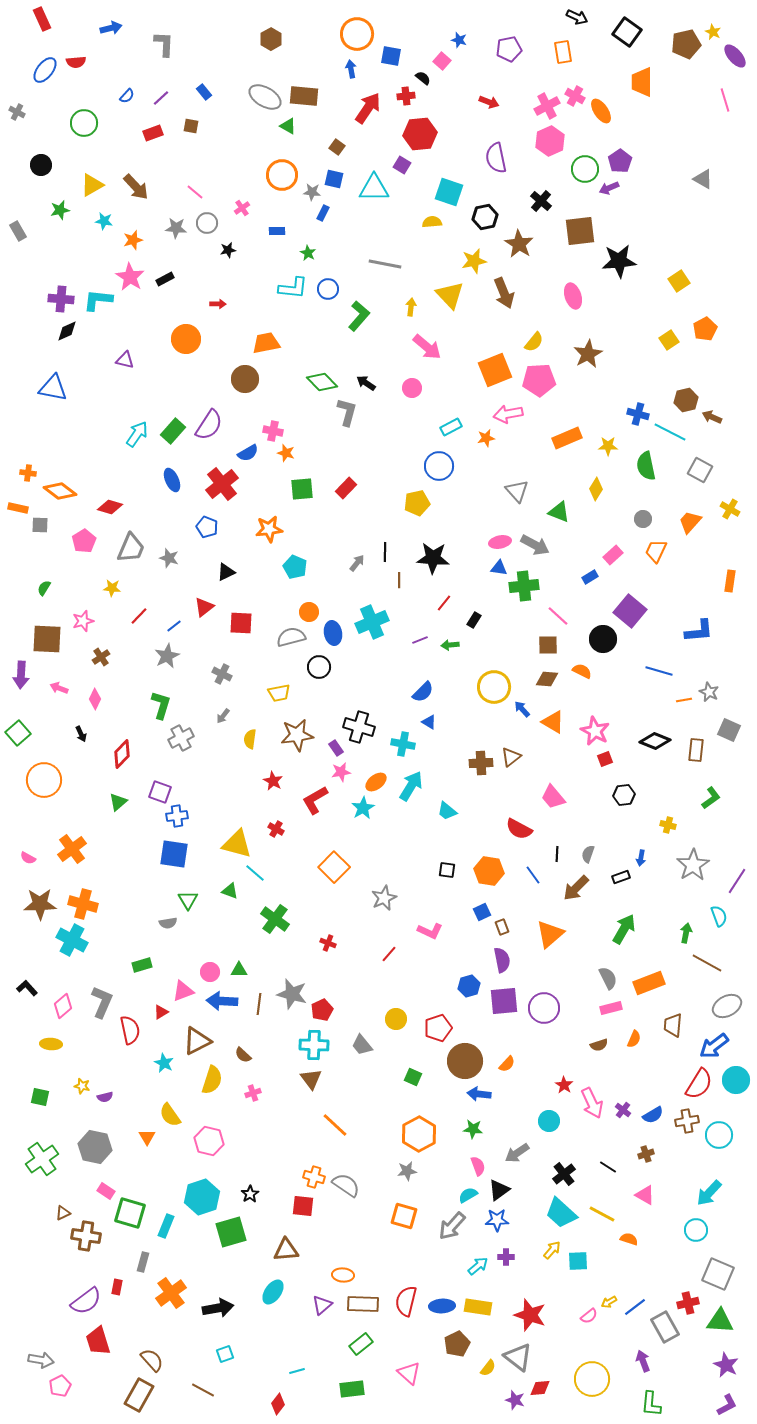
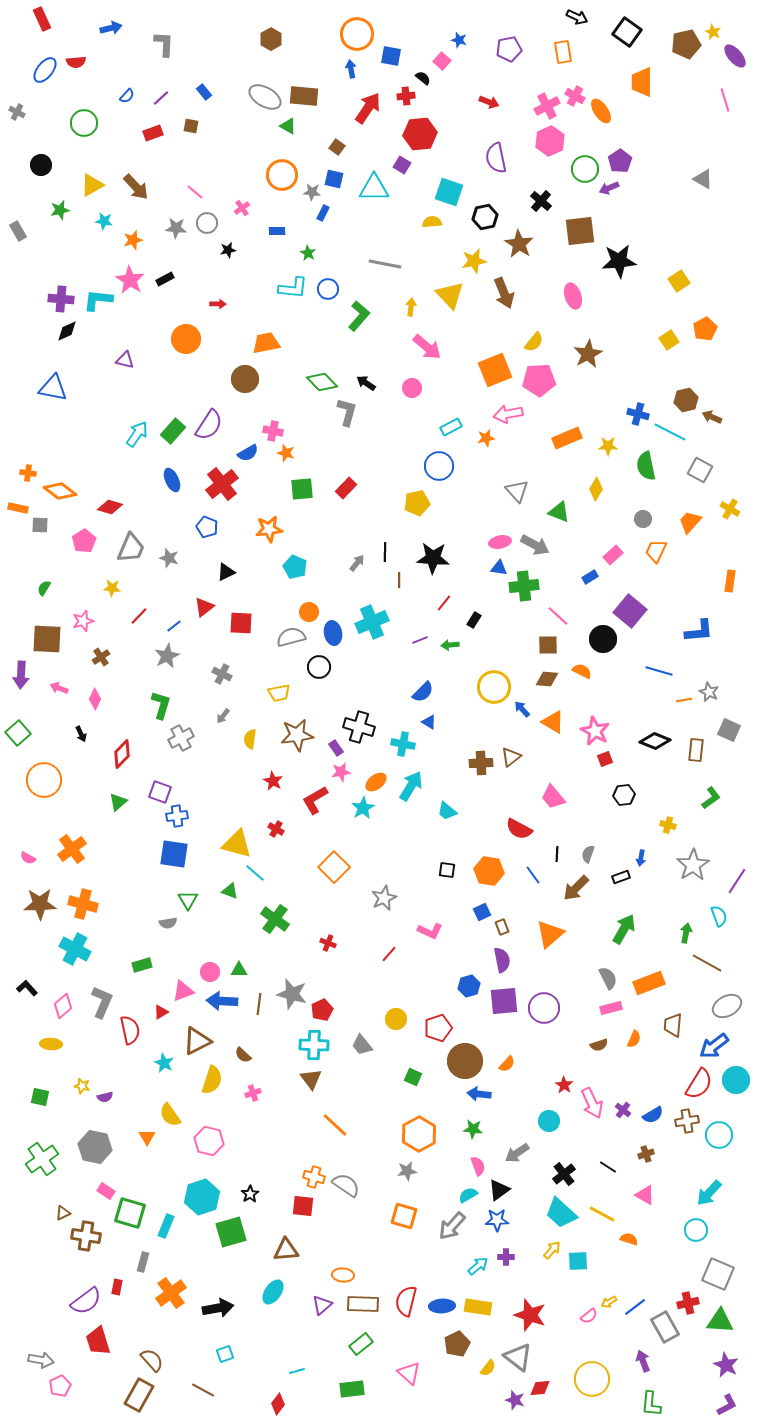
pink star at (130, 277): moved 3 px down
cyan cross at (72, 940): moved 3 px right, 9 px down
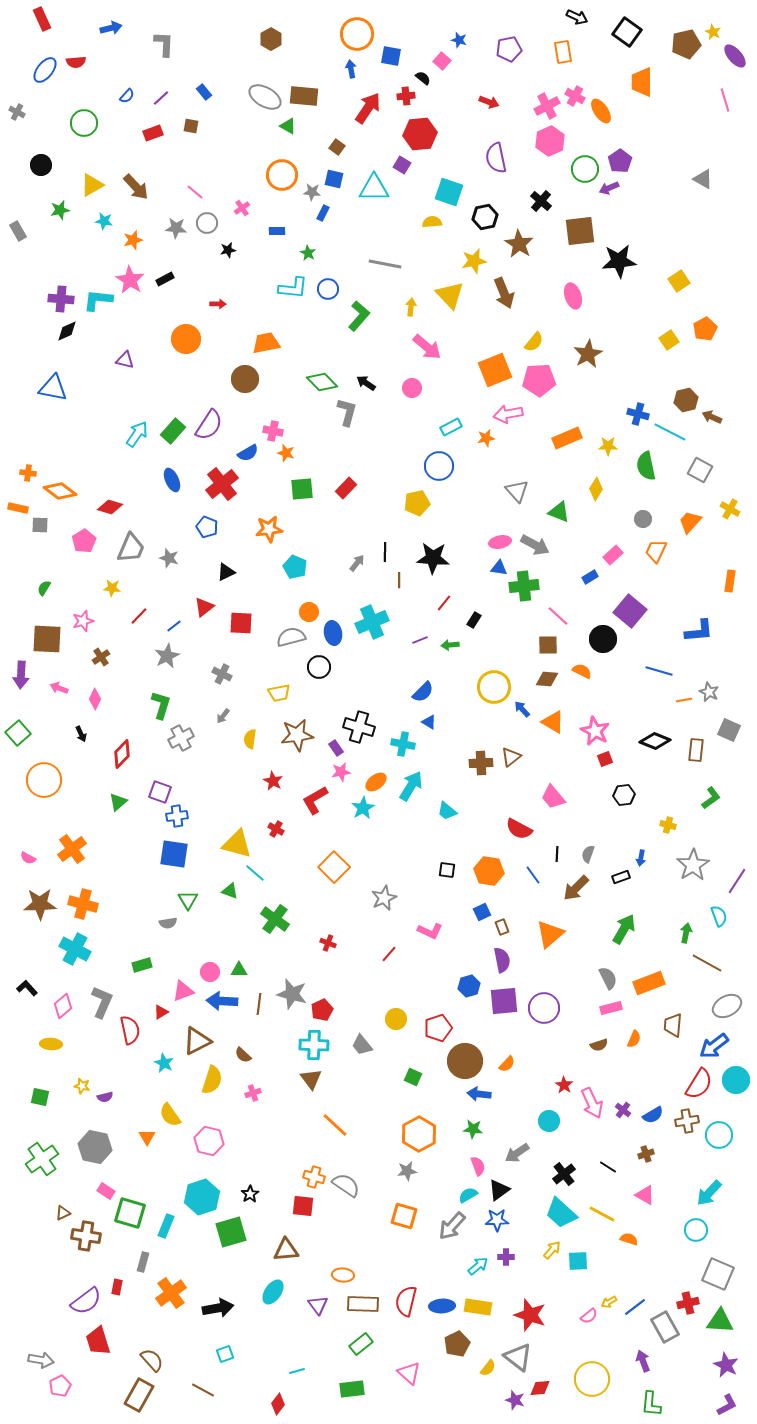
purple triangle at (322, 1305): moved 4 px left; rotated 25 degrees counterclockwise
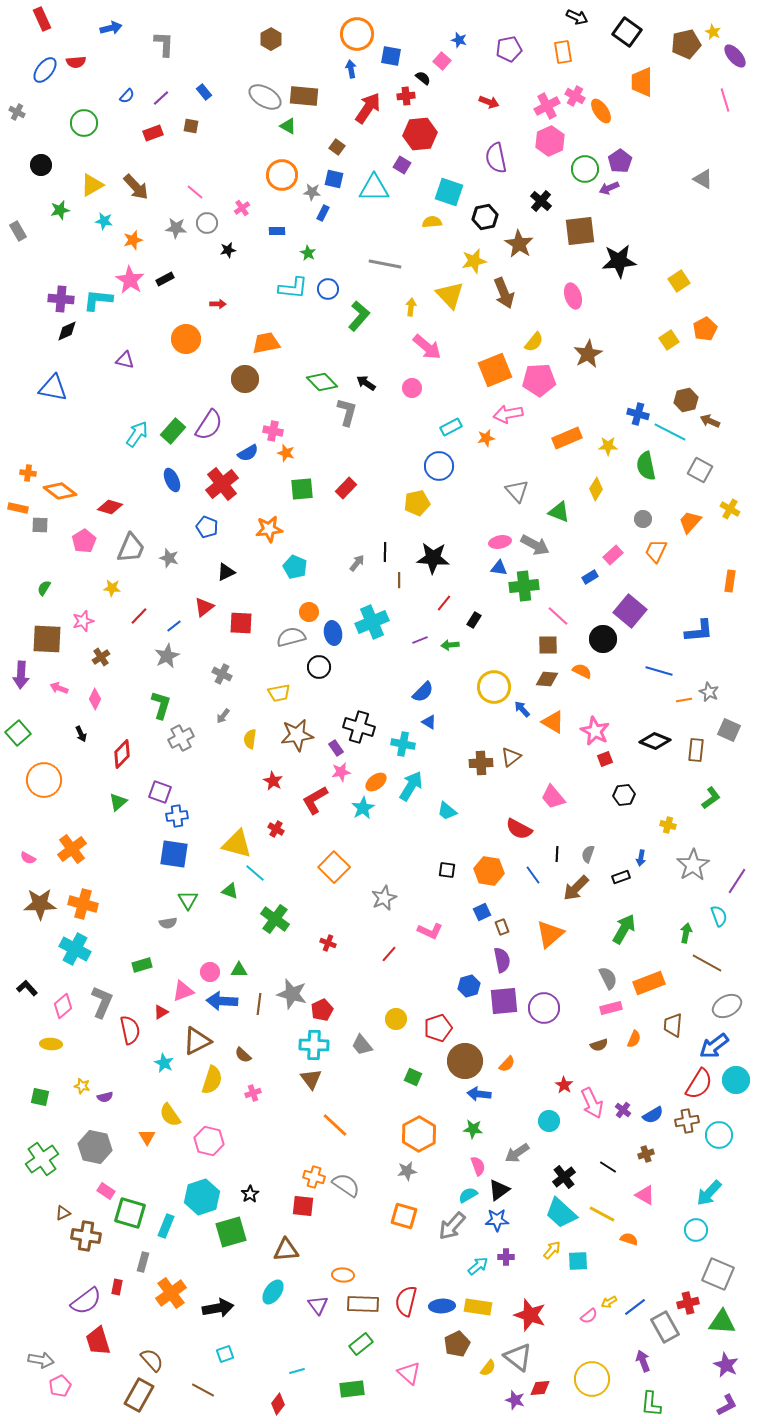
brown arrow at (712, 417): moved 2 px left, 4 px down
black cross at (564, 1174): moved 3 px down
green triangle at (720, 1321): moved 2 px right, 1 px down
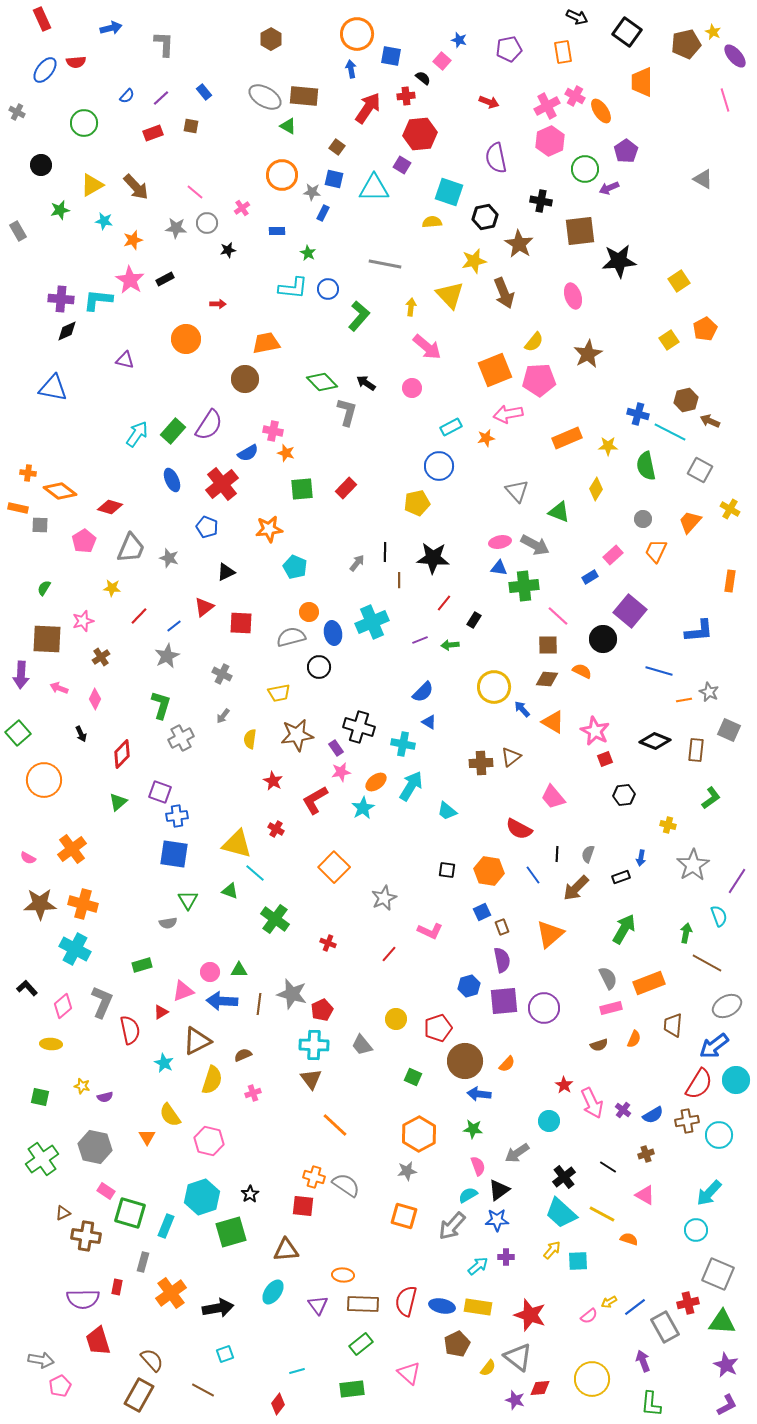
purple pentagon at (620, 161): moved 6 px right, 10 px up
black cross at (541, 201): rotated 30 degrees counterclockwise
brown semicircle at (243, 1055): rotated 114 degrees clockwise
purple semicircle at (86, 1301): moved 3 px left, 2 px up; rotated 36 degrees clockwise
blue ellipse at (442, 1306): rotated 15 degrees clockwise
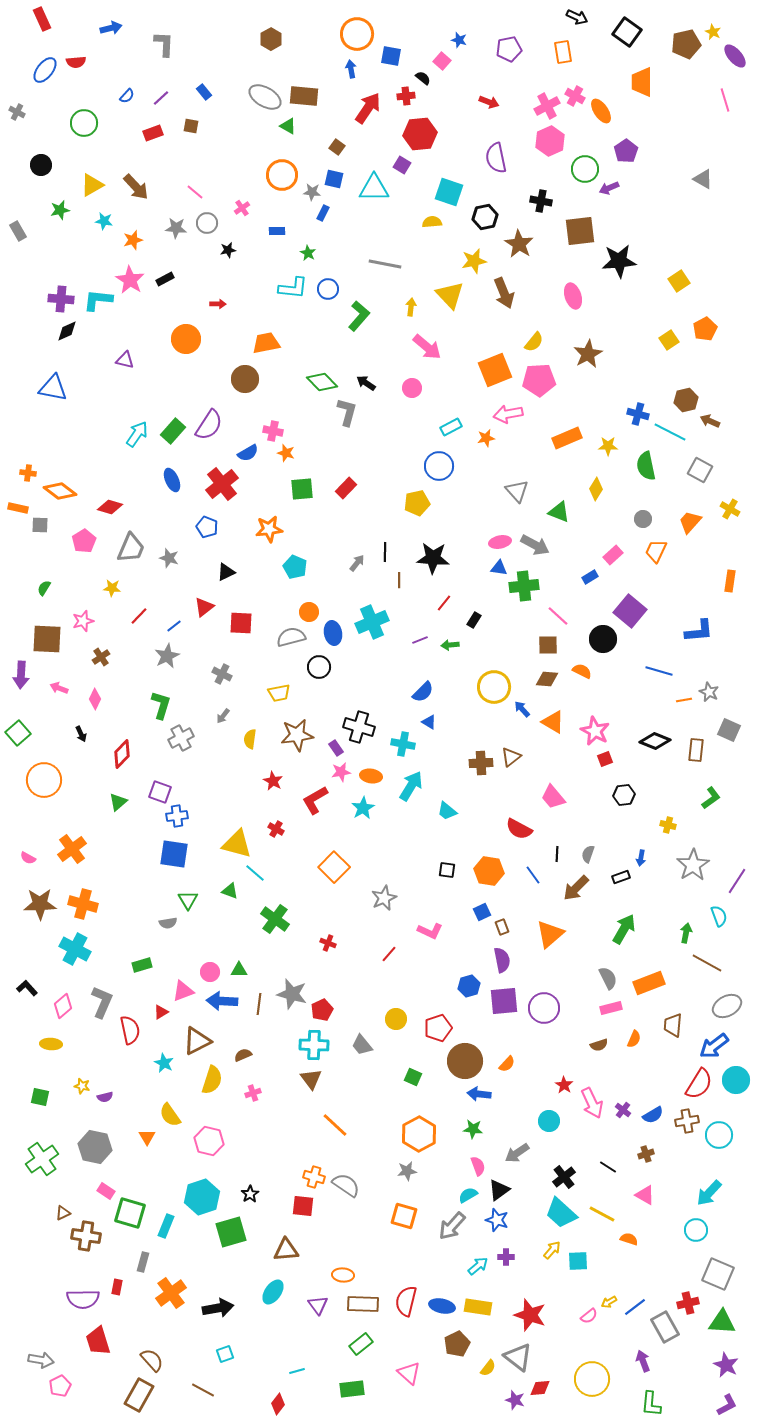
orange ellipse at (376, 782): moved 5 px left, 6 px up; rotated 45 degrees clockwise
blue star at (497, 1220): rotated 20 degrees clockwise
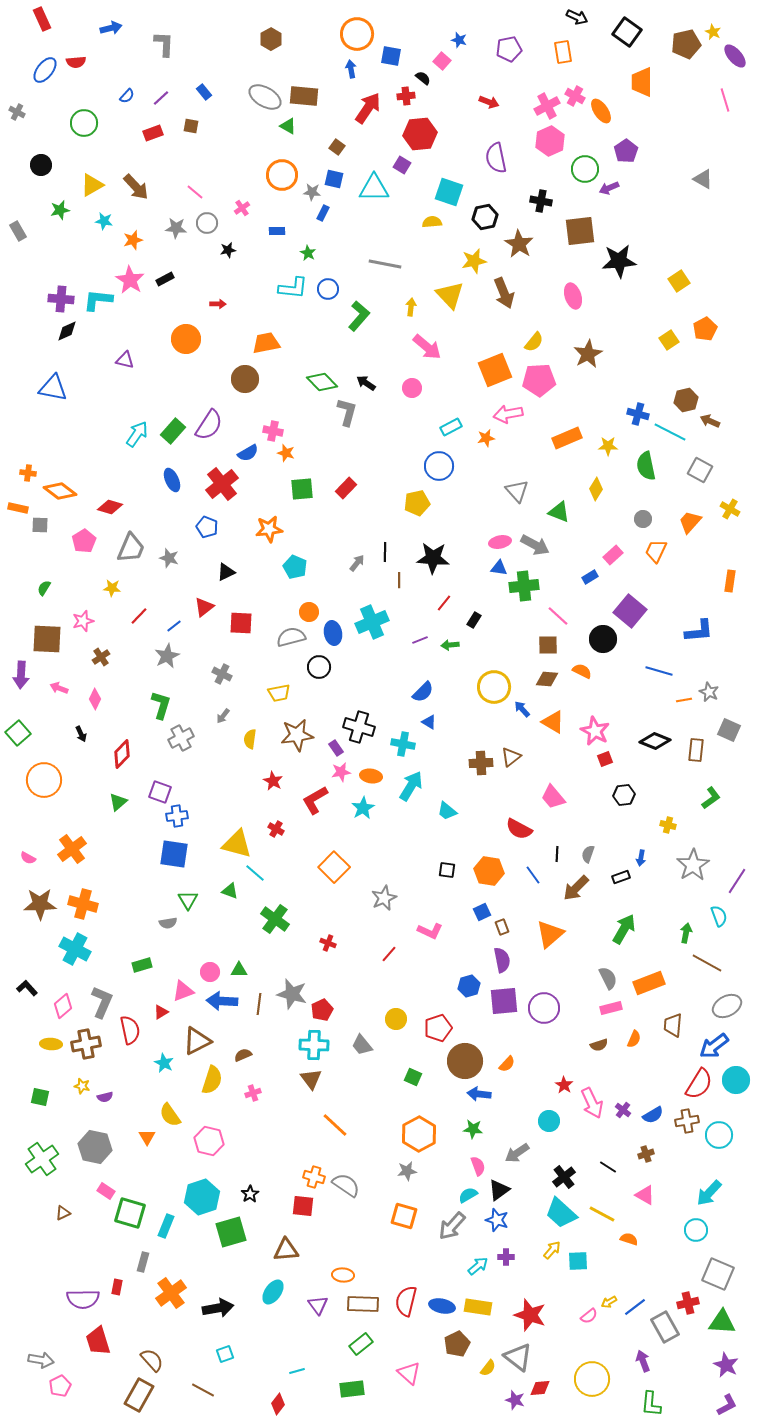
brown cross at (86, 1236): moved 192 px up; rotated 20 degrees counterclockwise
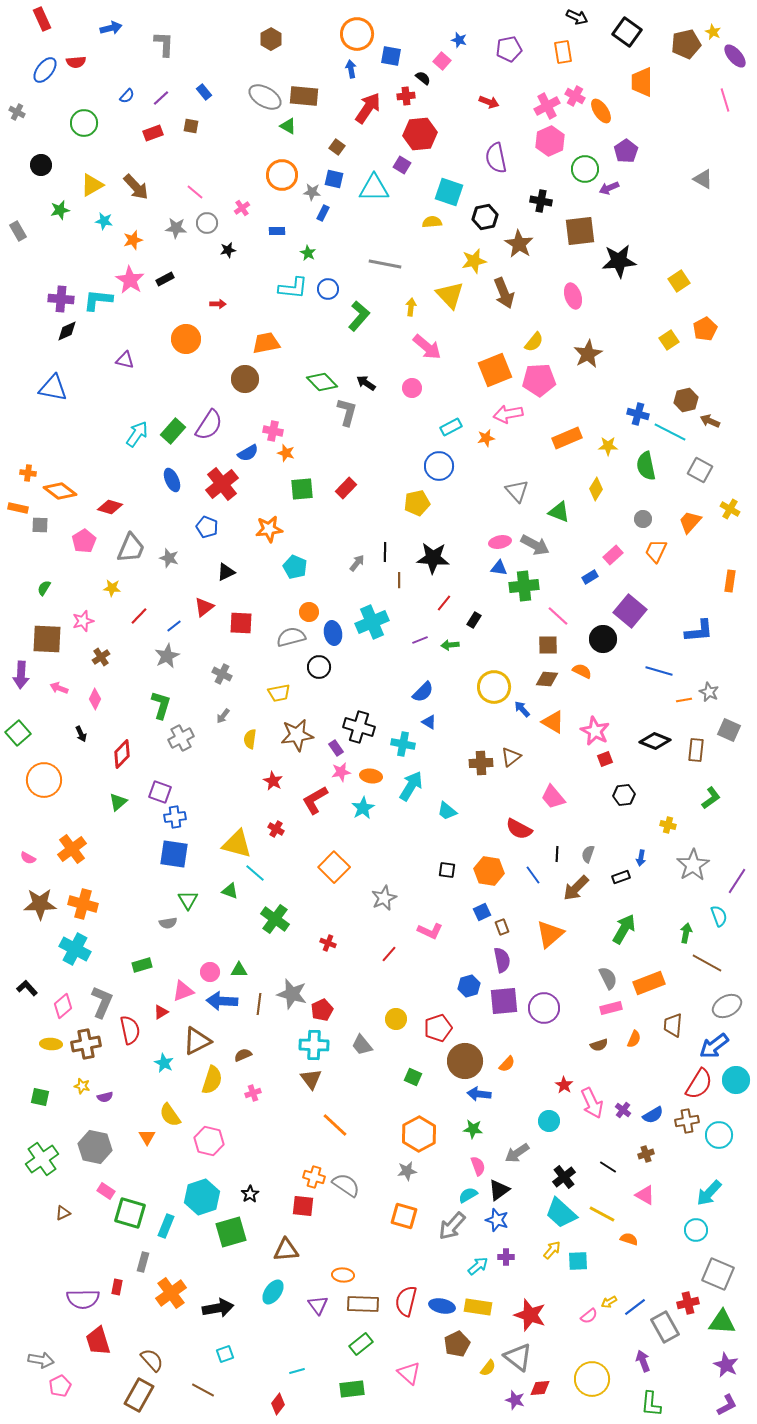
blue cross at (177, 816): moved 2 px left, 1 px down
